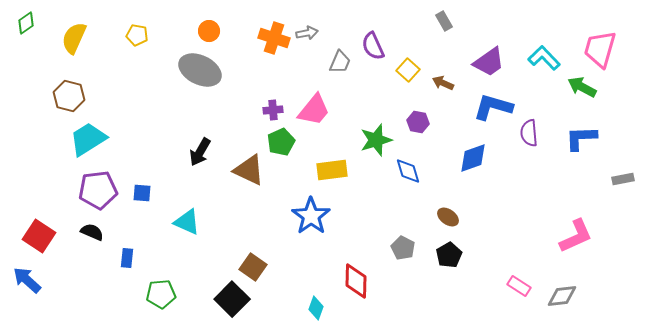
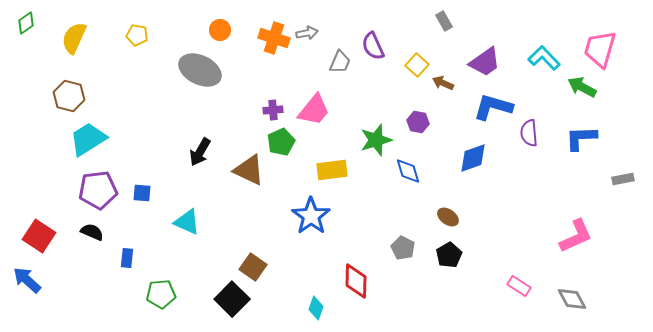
orange circle at (209, 31): moved 11 px right, 1 px up
purple trapezoid at (489, 62): moved 4 px left
yellow square at (408, 70): moved 9 px right, 5 px up
gray diamond at (562, 296): moved 10 px right, 3 px down; rotated 68 degrees clockwise
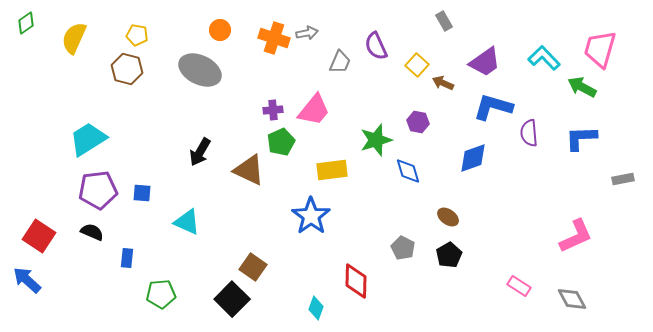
purple semicircle at (373, 46): moved 3 px right
brown hexagon at (69, 96): moved 58 px right, 27 px up
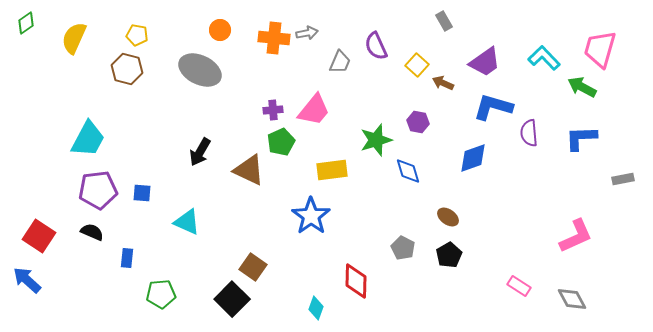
orange cross at (274, 38): rotated 12 degrees counterclockwise
cyan trapezoid at (88, 139): rotated 150 degrees clockwise
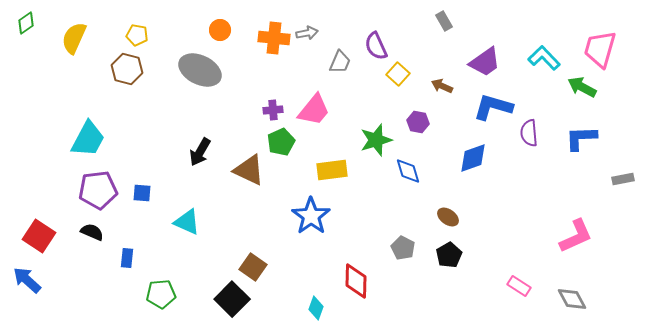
yellow square at (417, 65): moved 19 px left, 9 px down
brown arrow at (443, 83): moved 1 px left, 3 px down
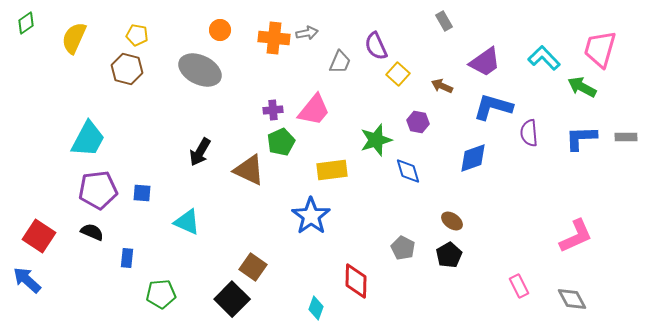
gray rectangle at (623, 179): moved 3 px right, 42 px up; rotated 10 degrees clockwise
brown ellipse at (448, 217): moved 4 px right, 4 px down
pink rectangle at (519, 286): rotated 30 degrees clockwise
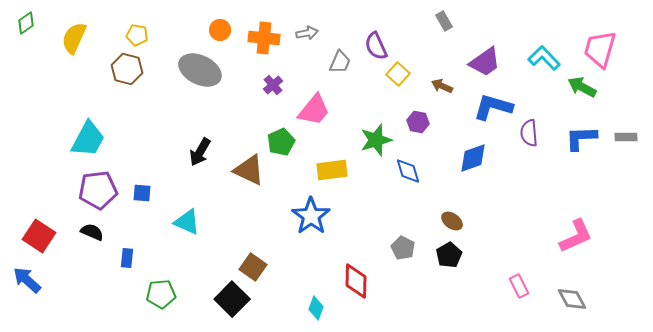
orange cross at (274, 38): moved 10 px left
purple cross at (273, 110): moved 25 px up; rotated 36 degrees counterclockwise
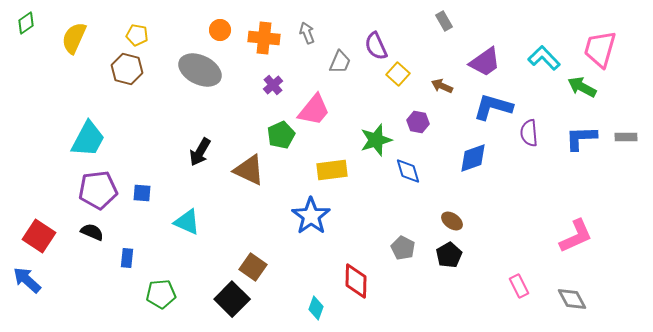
gray arrow at (307, 33): rotated 100 degrees counterclockwise
green pentagon at (281, 142): moved 7 px up
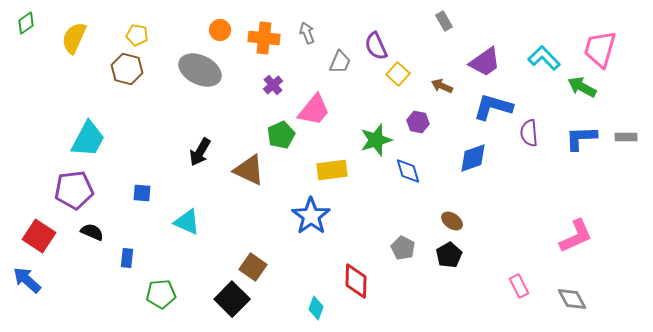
purple pentagon at (98, 190): moved 24 px left
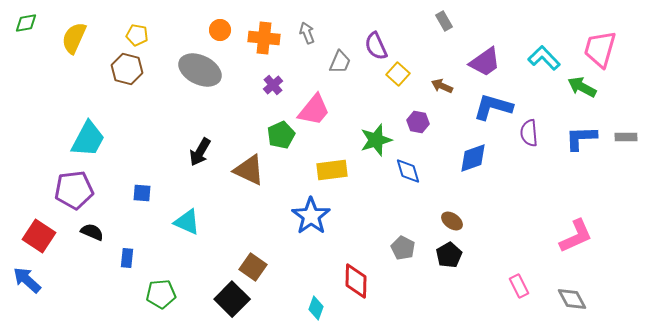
green diamond at (26, 23): rotated 25 degrees clockwise
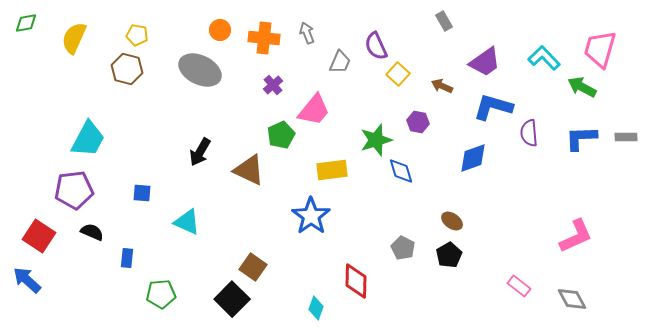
blue diamond at (408, 171): moved 7 px left
pink rectangle at (519, 286): rotated 25 degrees counterclockwise
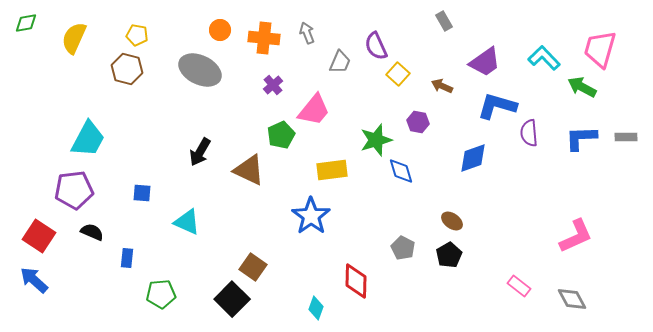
blue L-shape at (493, 107): moved 4 px right, 1 px up
blue arrow at (27, 280): moved 7 px right
